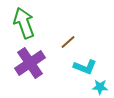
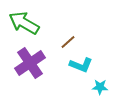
green arrow: rotated 40 degrees counterclockwise
cyan L-shape: moved 4 px left, 2 px up
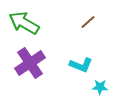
brown line: moved 20 px right, 20 px up
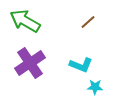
green arrow: moved 1 px right, 2 px up
cyan star: moved 5 px left
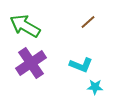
green arrow: moved 5 px down
purple cross: moved 1 px right
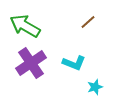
cyan L-shape: moved 7 px left, 2 px up
cyan star: rotated 21 degrees counterclockwise
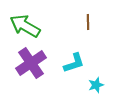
brown line: rotated 49 degrees counterclockwise
cyan L-shape: rotated 40 degrees counterclockwise
cyan star: moved 1 px right, 2 px up
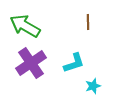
cyan star: moved 3 px left, 1 px down
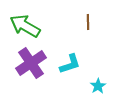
cyan L-shape: moved 4 px left, 1 px down
cyan star: moved 5 px right; rotated 14 degrees counterclockwise
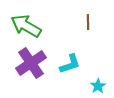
green arrow: moved 1 px right
